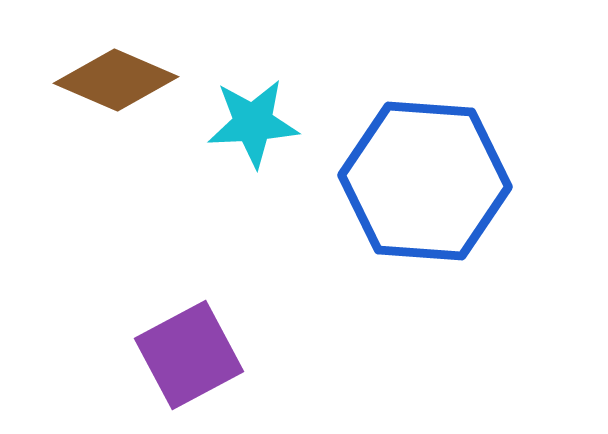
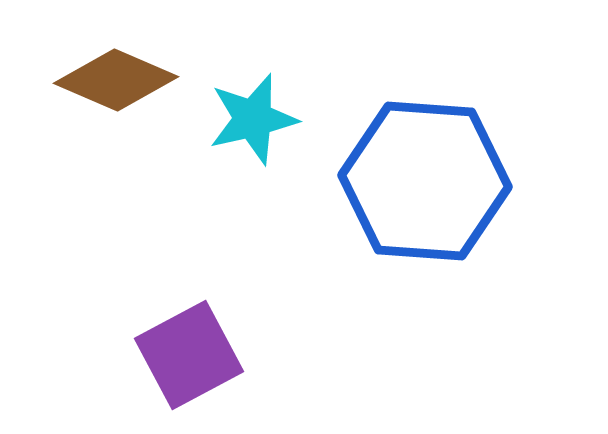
cyan star: moved 4 px up; rotated 10 degrees counterclockwise
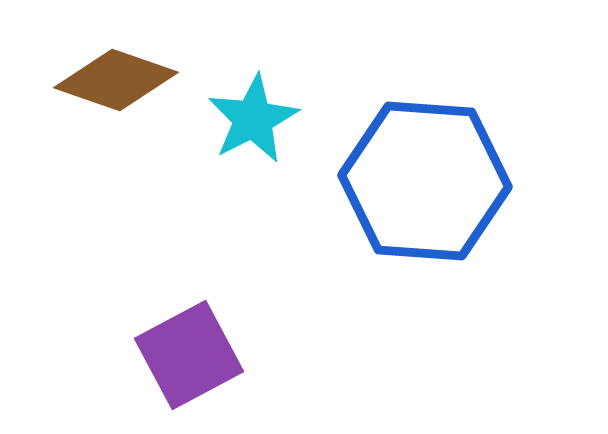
brown diamond: rotated 4 degrees counterclockwise
cyan star: rotated 14 degrees counterclockwise
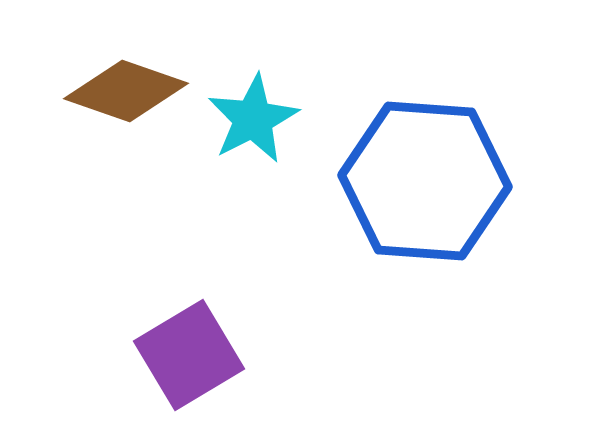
brown diamond: moved 10 px right, 11 px down
purple square: rotated 3 degrees counterclockwise
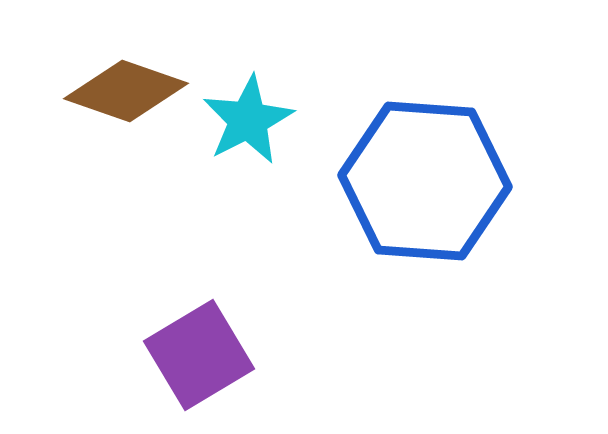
cyan star: moved 5 px left, 1 px down
purple square: moved 10 px right
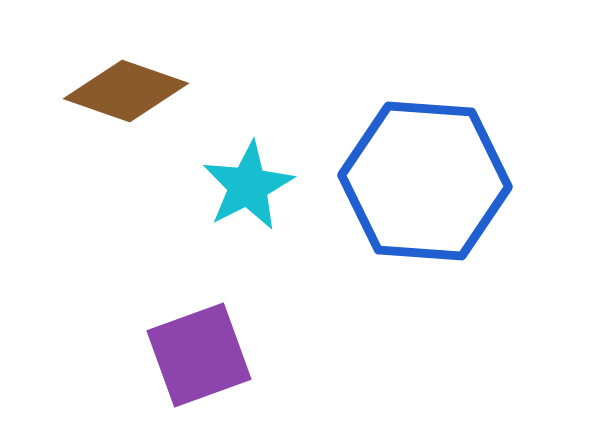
cyan star: moved 66 px down
purple square: rotated 11 degrees clockwise
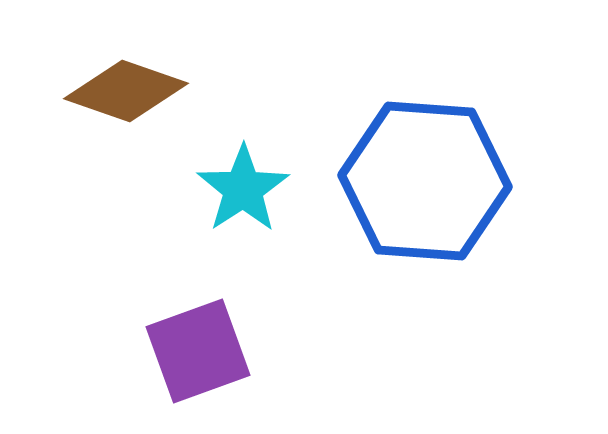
cyan star: moved 5 px left, 3 px down; rotated 6 degrees counterclockwise
purple square: moved 1 px left, 4 px up
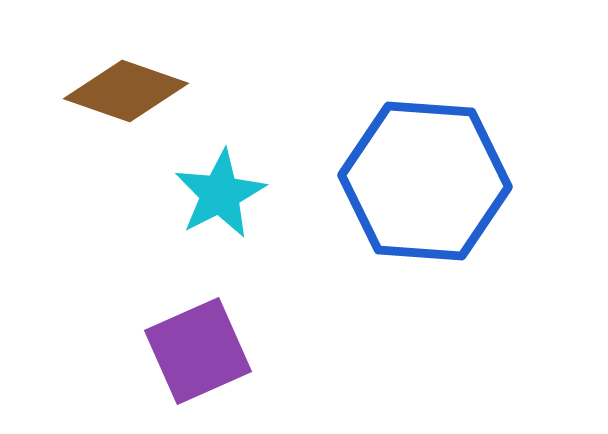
cyan star: moved 23 px left, 5 px down; rotated 6 degrees clockwise
purple square: rotated 4 degrees counterclockwise
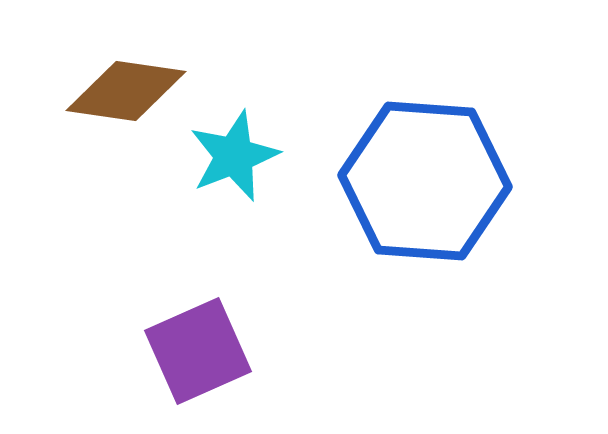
brown diamond: rotated 11 degrees counterclockwise
cyan star: moved 14 px right, 38 px up; rotated 6 degrees clockwise
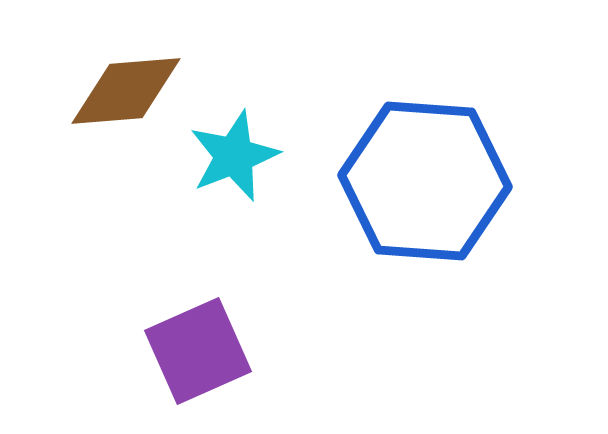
brown diamond: rotated 13 degrees counterclockwise
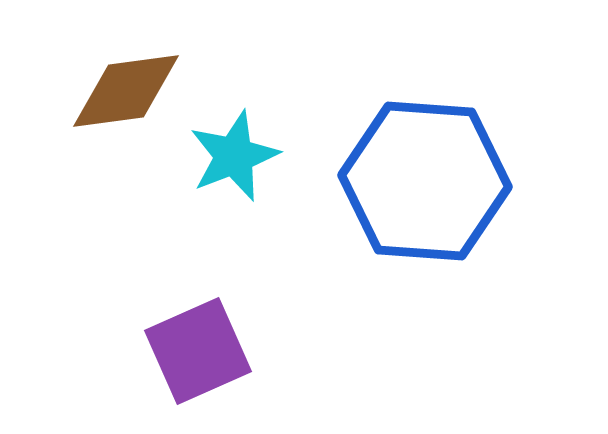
brown diamond: rotated 3 degrees counterclockwise
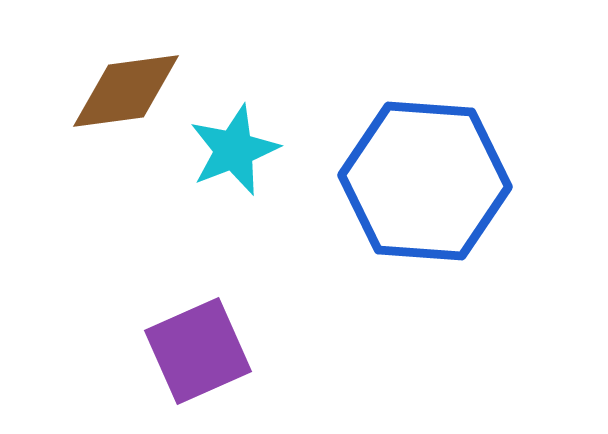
cyan star: moved 6 px up
